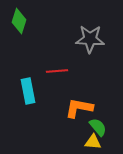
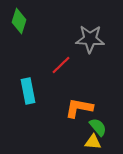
red line: moved 4 px right, 6 px up; rotated 40 degrees counterclockwise
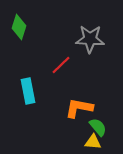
green diamond: moved 6 px down
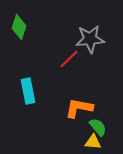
gray star: rotated 8 degrees counterclockwise
red line: moved 8 px right, 6 px up
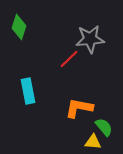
green semicircle: moved 6 px right
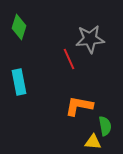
red line: rotated 70 degrees counterclockwise
cyan rectangle: moved 9 px left, 9 px up
orange L-shape: moved 2 px up
green semicircle: moved 1 px right, 1 px up; rotated 30 degrees clockwise
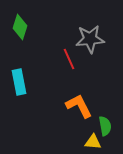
green diamond: moved 1 px right
orange L-shape: rotated 52 degrees clockwise
